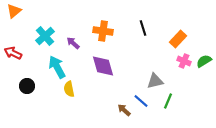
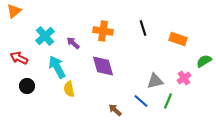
orange rectangle: rotated 66 degrees clockwise
red arrow: moved 6 px right, 5 px down
pink cross: moved 17 px down; rotated 32 degrees clockwise
brown arrow: moved 9 px left
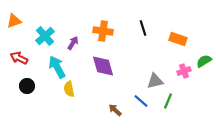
orange triangle: moved 10 px down; rotated 21 degrees clockwise
purple arrow: rotated 80 degrees clockwise
pink cross: moved 7 px up; rotated 16 degrees clockwise
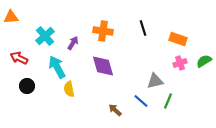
orange triangle: moved 3 px left, 4 px up; rotated 14 degrees clockwise
pink cross: moved 4 px left, 8 px up
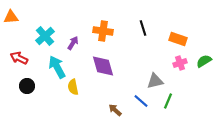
yellow semicircle: moved 4 px right, 2 px up
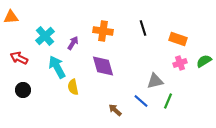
black circle: moved 4 px left, 4 px down
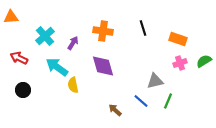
cyan arrow: rotated 25 degrees counterclockwise
yellow semicircle: moved 2 px up
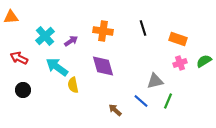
purple arrow: moved 2 px left, 2 px up; rotated 24 degrees clockwise
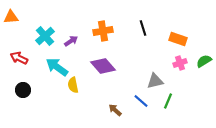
orange cross: rotated 18 degrees counterclockwise
purple diamond: rotated 25 degrees counterclockwise
